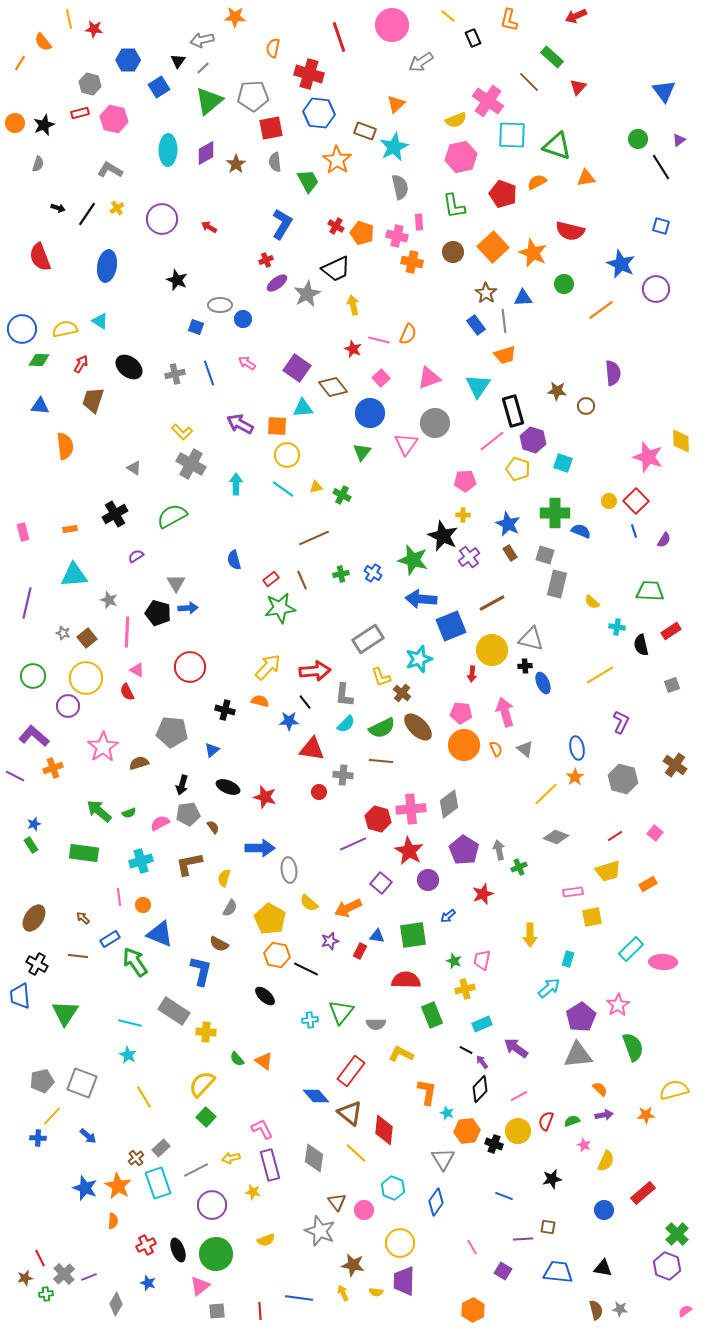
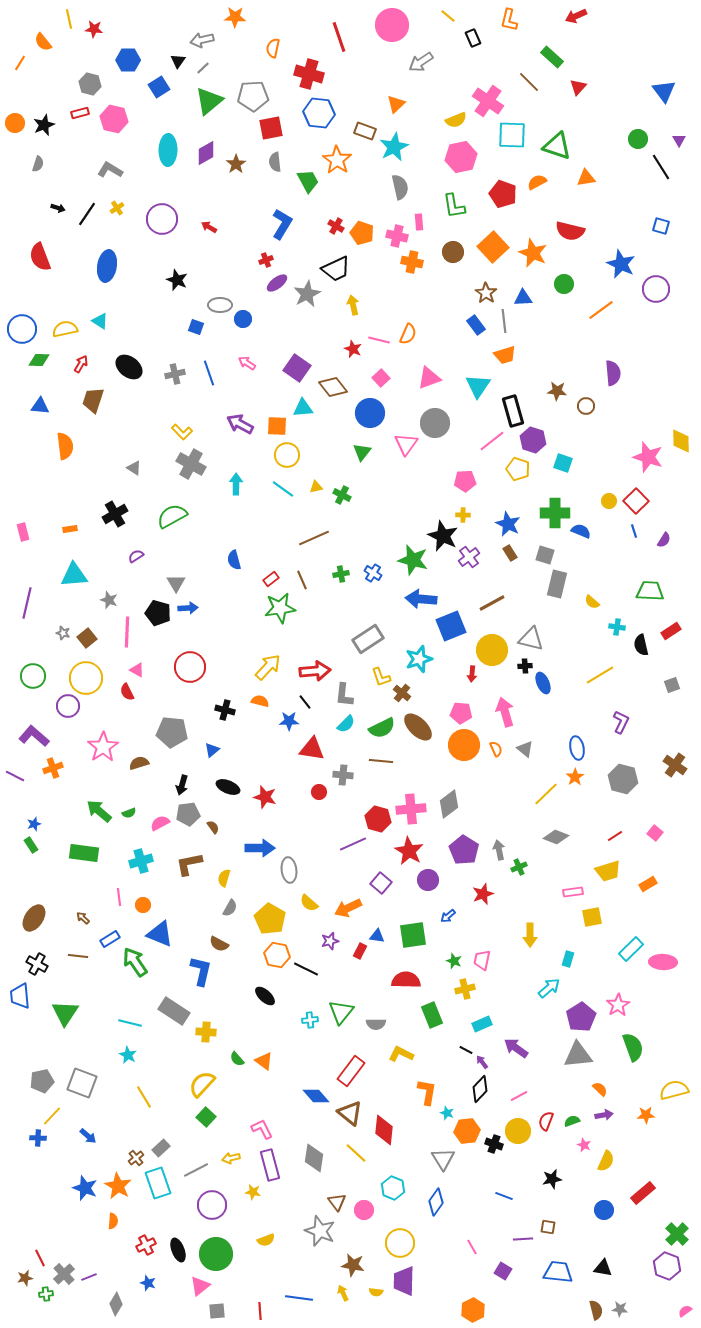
purple triangle at (679, 140): rotated 24 degrees counterclockwise
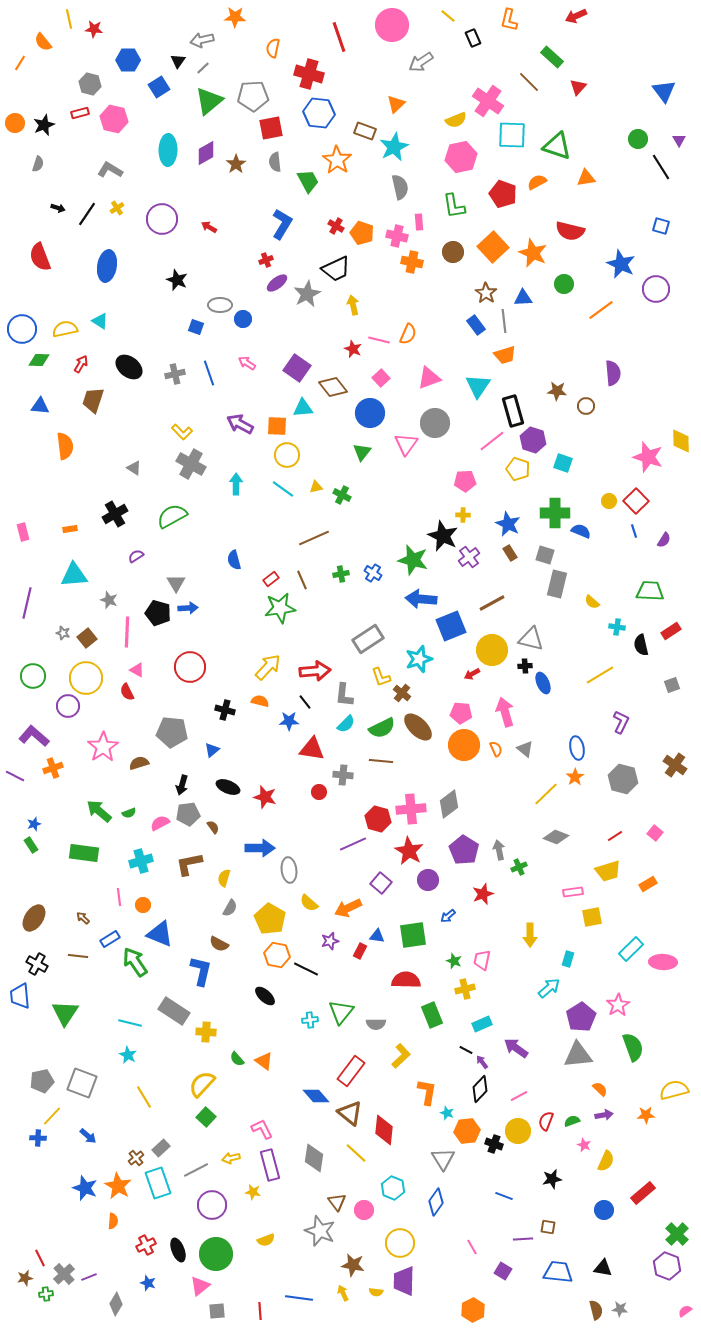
red arrow at (472, 674): rotated 56 degrees clockwise
yellow L-shape at (401, 1054): moved 2 px down; rotated 110 degrees clockwise
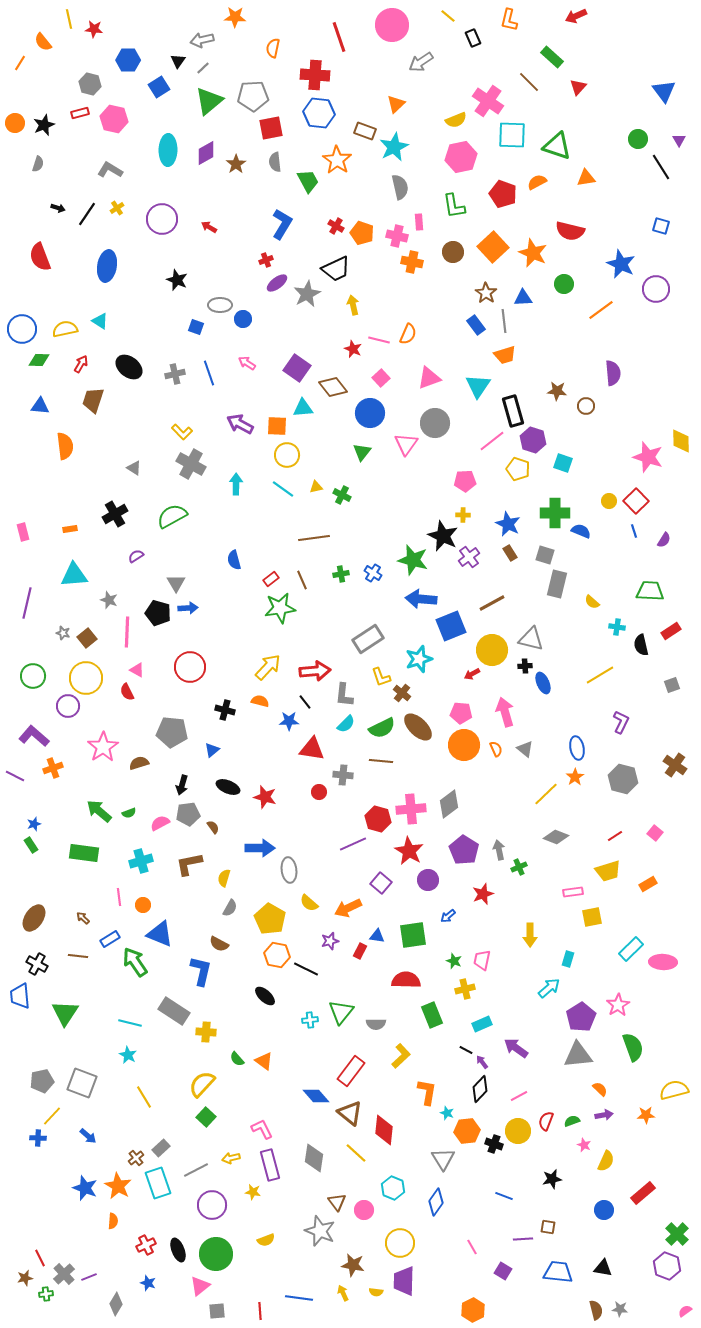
red cross at (309, 74): moved 6 px right, 1 px down; rotated 12 degrees counterclockwise
brown line at (314, 538): rotated 16 degrees clockwise
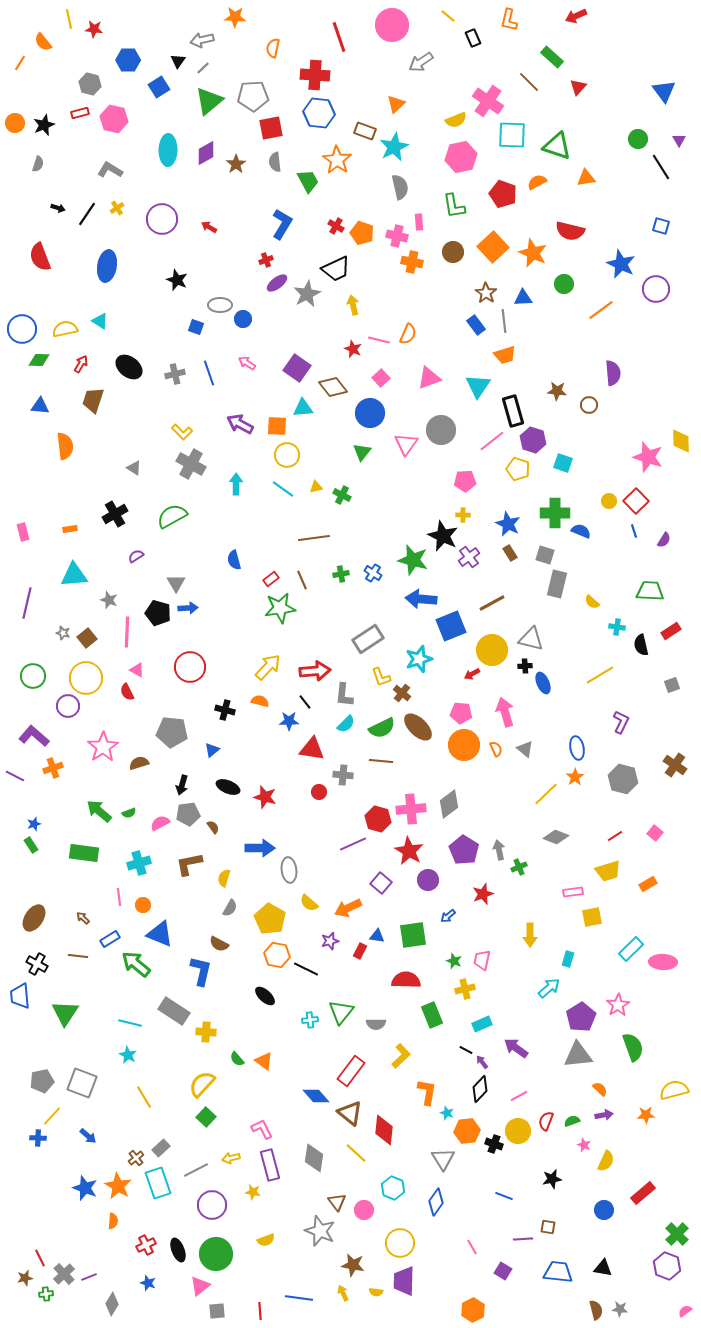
brown circle at (586, 406): moved 3 px right, 1 px up
gray circle at (435, 423): moved 6 px right, 7 px down
cyan cross at (141, 861): moved 2 px left, 2 px down
green arrow at (135, 962): moved 1 px right, 2 px down; rotated 16 degrees counterclockwise
gray diamond at (116, 1304): moved 4 px left
